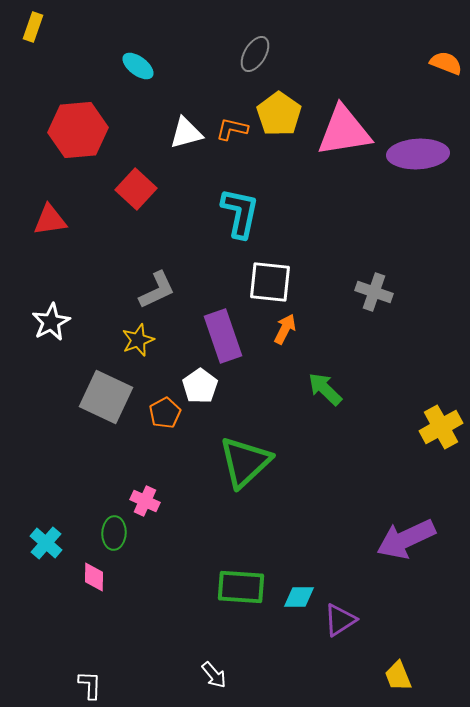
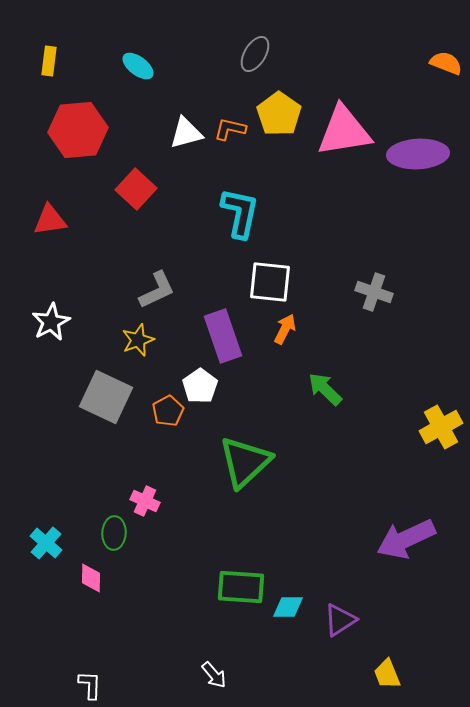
yellow rectangle: moved 16 px right, 34 px down; rotated 12 degrees counterclockwise
orange L-shape: moved 2 px left
orange pentagon: moved 3 px right, 2 px up
pink diamond: moved 3 px left, 1 px down
cyan diamond: moved 11 px left, 10 px down
yellow trapezoid: moved 11 px left, 2 px up
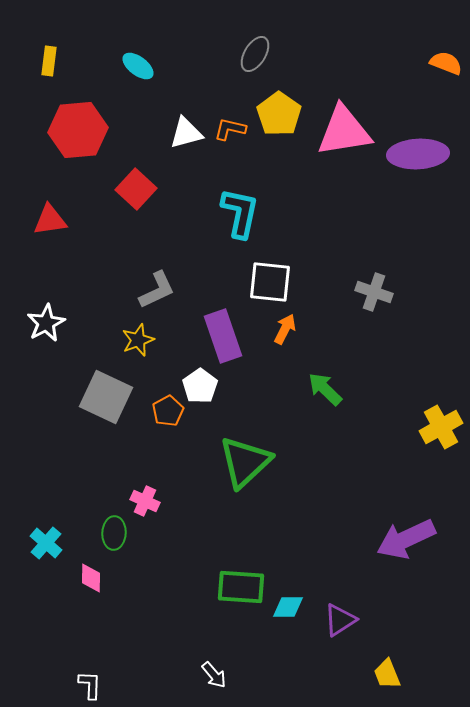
white star: moved 5 px left, 1 px down
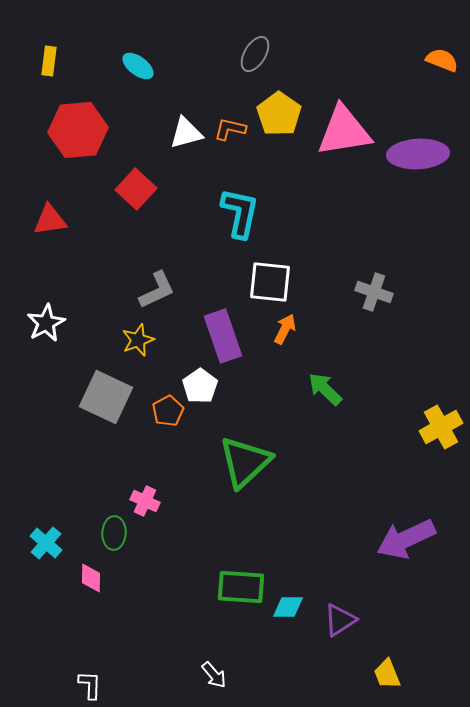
orange semicircle: moved 4 px left, 3 px up
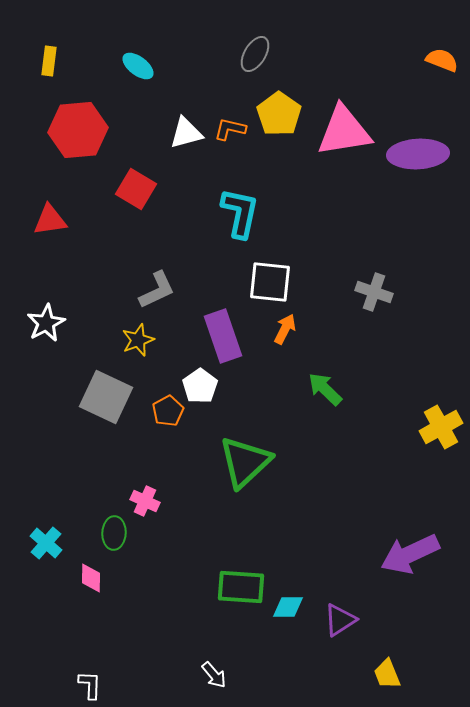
red square: rotated 12 degrees counterclockwise
purple arrow: moved 4 px right, 15 px down
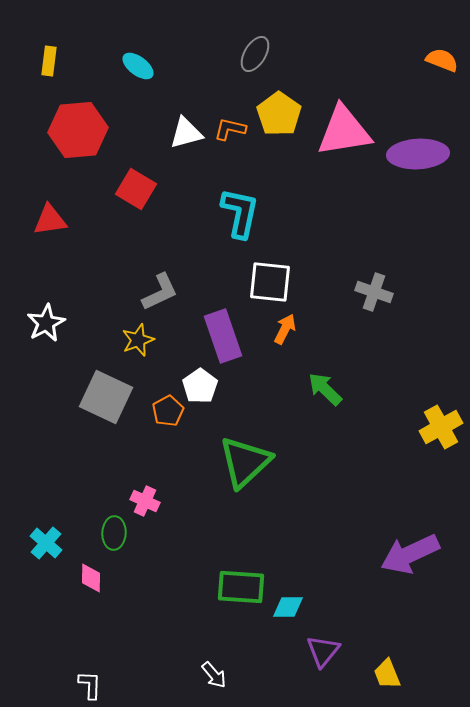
gray L-shape: moved 3 px right, 2 px down
purple triangle: moved 17 px left, 31 px down; rotated 18 degrees counterclockwise
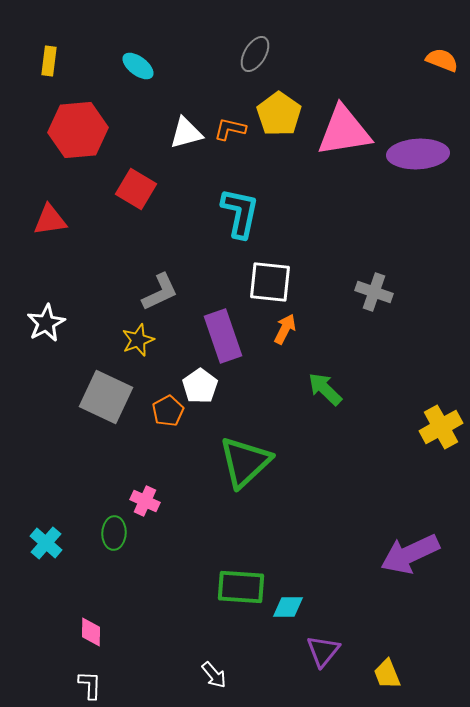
pink diamond: moved 54 px down
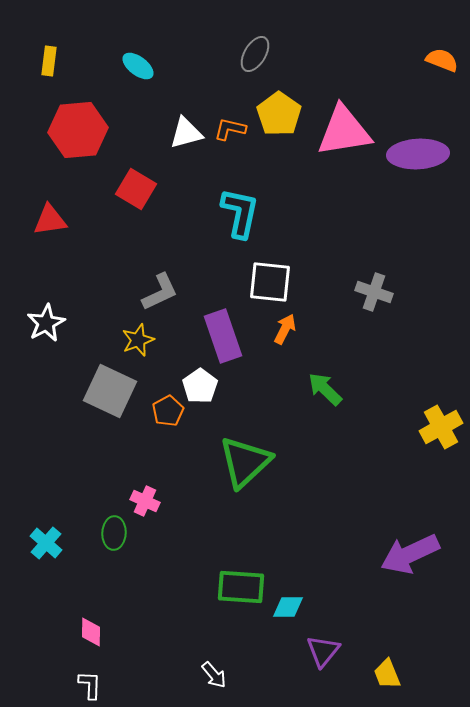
gray square: moved 4 px right, 6 px up
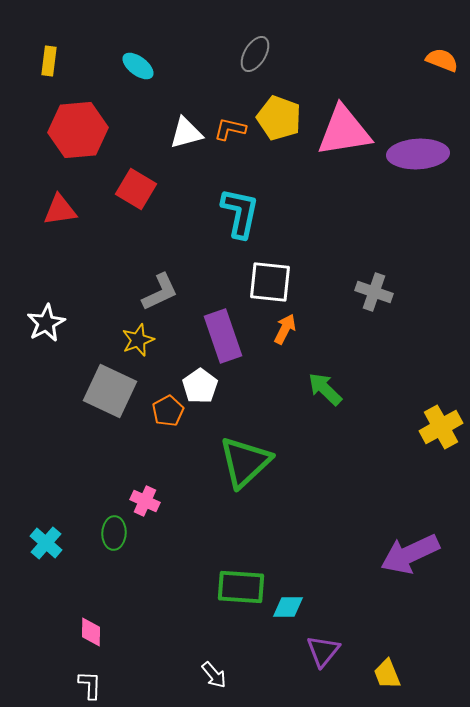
yellow pentagon: moved 4 px down; rotated 15 degrees counterclockwise
red triangle: moved 10 px right, 10 px up
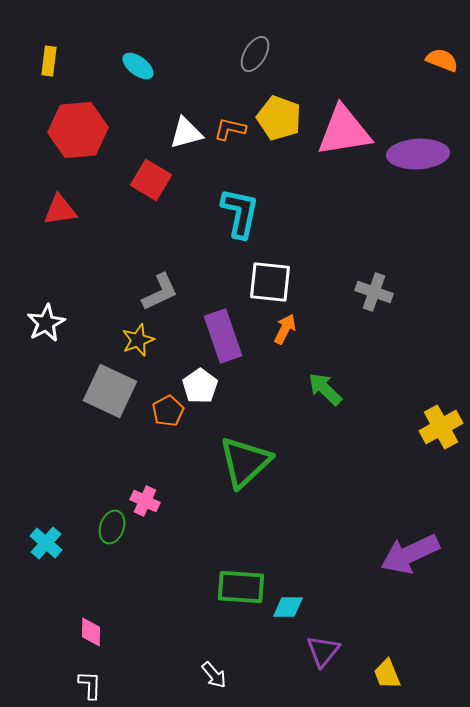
red square: moved 15 px right, 9 px up
green ellipse: moved 2 px left, 6 px up; rotated 16 degrees clockwise
